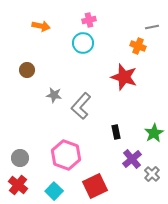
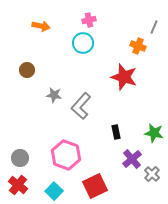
gray line: moved 2 px right; rotated 56 degrees counterclockwise
green star: rotated 30 degrees counterclockwise
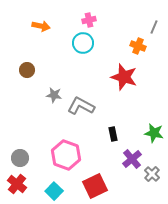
gray L-shape: rotated 76 degrees clockwise
black rectangle: moved 3 px left, 2 px down
red cross: moved 1 px left, 1 px up
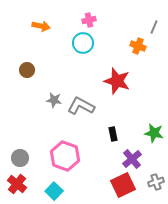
red star: moved 7 px left, 4 px down
gray star: moved 5 px down
pink hexagon: moved 1 px left, 1 px down
gray cross: moved 4 px right, 8 px down; rotated 28 degrees clockwise
red square: moved 28 px right, 1 px up
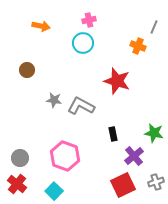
purple cross: moved 2 px right, 3 px up
